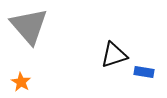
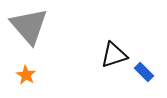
blue rectangle: rotated 36 degrees clockwise
orange star: moved 5 px right, 7 px up
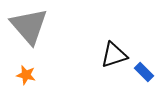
orange star: rotated 18 degrees counterclockwise
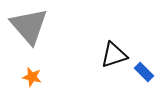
orange star: moved 6 px right, 2 px down
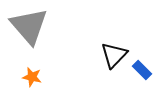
black triangle: rotated 28 degrees counterclockwise
blue rectangle: moved 2 px left, 2 px up
